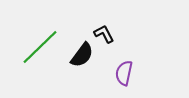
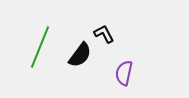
green line: rotated 24 degrees counterclockwise
black semicircle: moved 2 px left
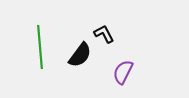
green line: rotated 27 degrees counterclockwise
purple semicircle: moved 1 px left, 1 px up; rotated 15 degrees clockwise
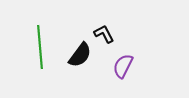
purple semicircle: moved 6 px up
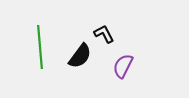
black semicircle: moved 1 px down
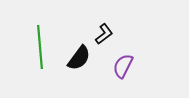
black L-shape: rotated 80 degrees clockwise
black semicircle: moved 1 px left, 2 px down
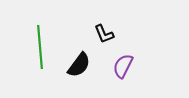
black L-shape: rotated 105 degrees clockwise
black semicircle: moved 7 px down
